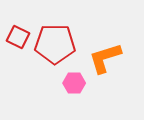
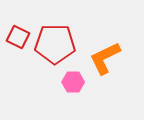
orange L-shape: rotated 9 degrees counterclockwise
pink hexagon: moved 1 px left, 1 px up
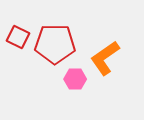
orange L-shape: rotated 9 degrees counterclockwise
pink hexagon: moved 2 px right, 3 px up
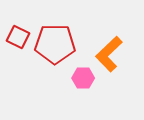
orange L-shape: moved 4 px right, 4 px up; rotated 9 degrees counterclockwise
pink hexagon: moved 8 px right, 1 px up
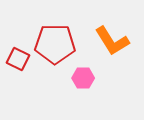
red square: moved 22 px down
orange L-shape: moved 3 px right, 13 px up; rotated 78 degrees counterclockwise
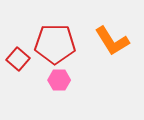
red square: rotated 15 degrees clockwise
pink hexagon: moved 24 px left, 2 px down
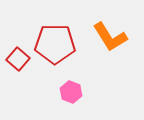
orange L-shape: moved 2 px left, 4 px up
pink hexagon: moved 12 px right, 12 px down; rotated 20 degrees clockwise
